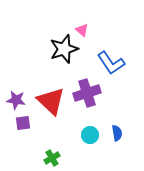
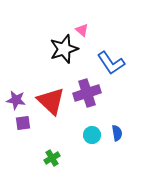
cyan circle: moved 2 px right
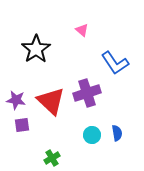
black star: moved 28 px left; rotated 16 degrees counterclockwise
blue L-shape: moved 4 px right
purple square: moved 1 px left, 2 px down
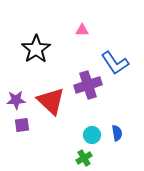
pink triangle: rotated 40 degrees counterclockwise
purple cross: moved 1 px right, 8 px up
purple star: rotated 12 degrees counterclockwise
green cross: moved 32 px right
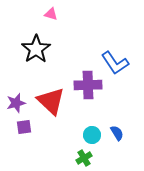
pink triangle: moved 31 px left, 16 px up; rotated 16 degrees clockwise
purple cross: rotated 16 degrees clockwise
purple star: moved 3 px down; rotated 12 degrees counterclockwise
purple square: moved 2 px right, 2 px down
blue semicircle: rotated 21 degrees counterclockwise
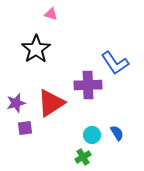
red triangle: moved 2 px down; rotated 44 degrees clockwise
purple square: moved 1 px right, 1 px down
green cross: moved 1 px left, 1 px up
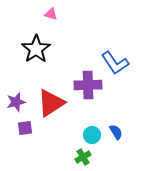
purple star: moved 1 px up
blue semicircle: moved 1 px left, 1 px up
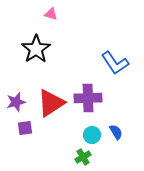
purple cross: moved 13 px down
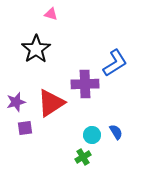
blue L-shape: rotated 88 degrees counterclockwise
purple cross: moved 3 px left, 14 px up
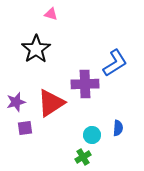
blue semicircle: moved 2 px right, 4 px up; rotated 35 degrees clockwise
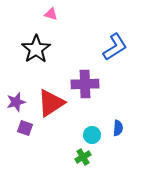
blue L-shape: moved 16 px up
purple square: rotated 28 degrees clockwise
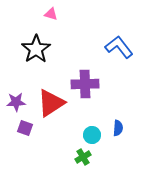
blue L-shape: moved 4 px right; rotated 96 degrees counterclockwise
purple star: rotated 12 degrees clockwise
